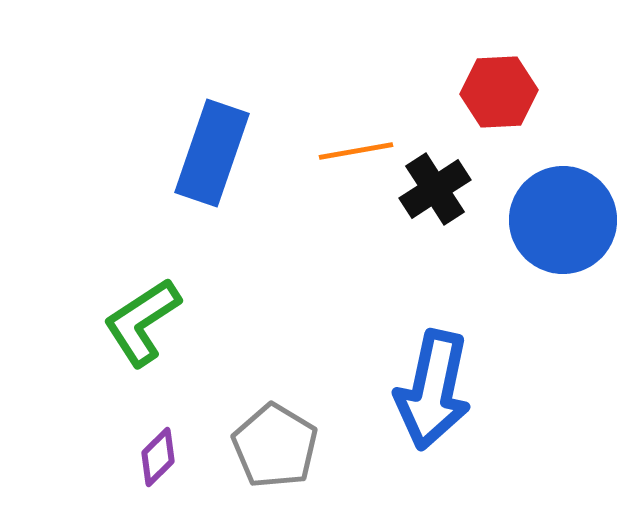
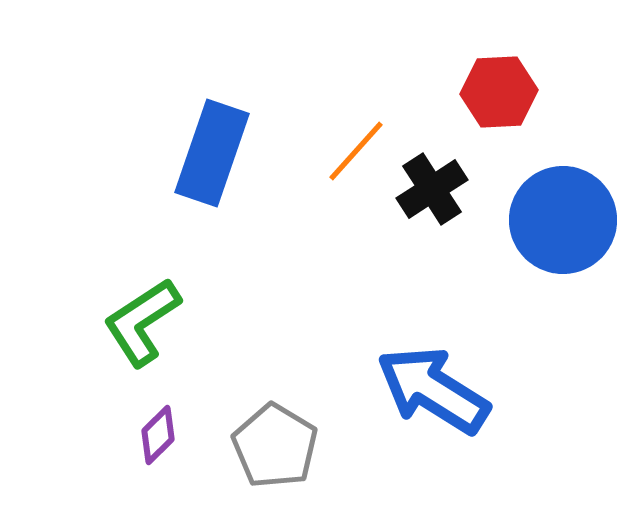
orange line: rotated 38 degrees counterclockwise
black cross: moved 3 px left
blue arrow: rotated 110 degrees clockwise
purple diamond: moved 22 px up
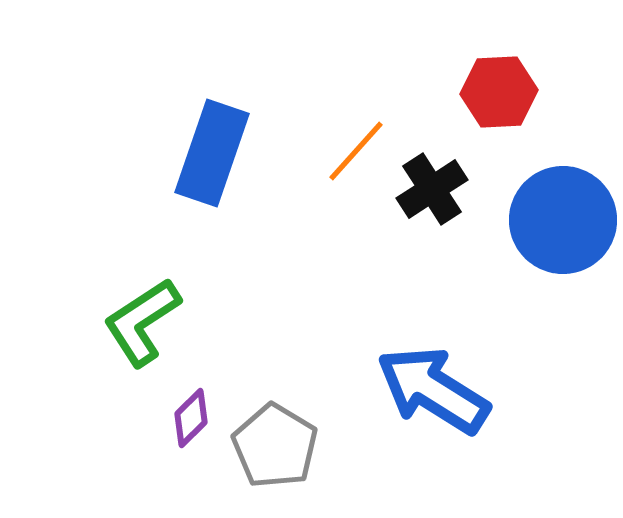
purple diamond: moved 33 px right, 17 px up
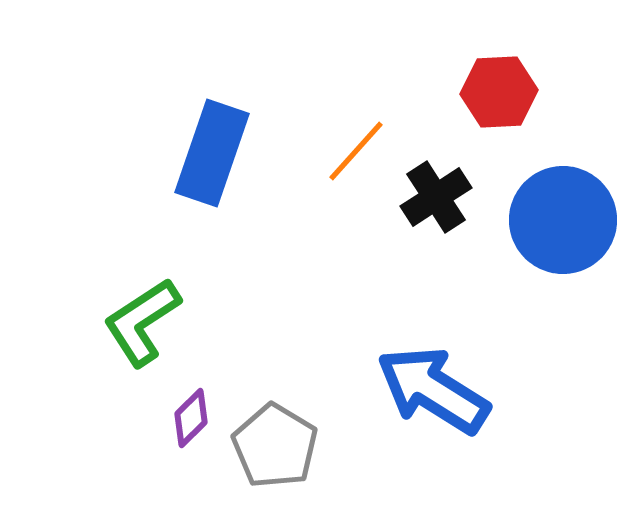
black cross: moved 4 px right, 8 px down
